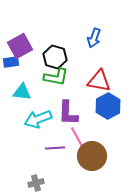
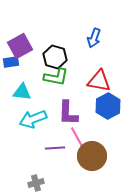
cyan arrow: moved 5 px left
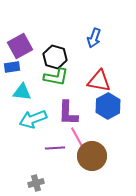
blue rectangle: moved 1 px right, 5 px down
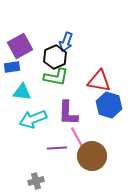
blue arrow: moved 28 px left, 4 px down
black hexagon: rotated 20 degrees clockwise
blue hexagon: moved 1 px right, 1 px up; rotated 15 degrees counterclockwise
purple line: moved 2 px right
gray cross: moved 2 px up
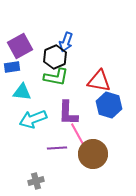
pink line: moved 4 px up
brown circle: moved 1 px right, 2 px up
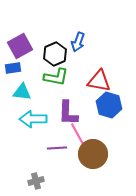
blue arrow: moved 12 px right
black hexagon: moved 3 px up
blue rectangle: moved 1 px right, 1 px down
cyan arrow: rotated 20 degrees clockwise
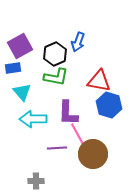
cyan triangle: rotated 42 degrees clockwise
gray cross: rotated 14 degrees clockwise
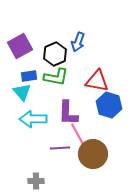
blue rectangle: moved 16 px right, 8 px down
red triangle: moved 2 px left
purple line: moved 3 px right
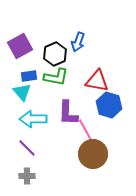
pink line: moved 8 px right, 4 px up
purple line: moved 33 px left; rotated 48 degrees clockwise
gray cross: moved 9 px left, 5 px up
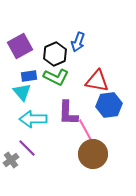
green L-shape: rotated 15 degrees clockwise
blue hexagon: rotated 25 degrees counterclockwise
gray cross: moved 16 px left, 16 px up; rotated 35 degrees counterclockwise
